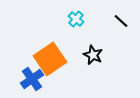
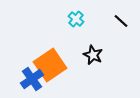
orange square: moved 6 px down
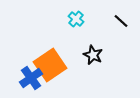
blue cross: moved 1 px left, 1 px up
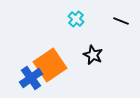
black line: rotated 21 degrees counterclockwise
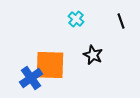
black line: rotated 49 degrees clockwise
orange square: rotated 36 degrees clockwise
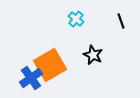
orange square: rotated 32 degrees counterclockwise
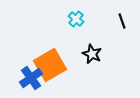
black line: moved 1 px right
black star: moved 1 px left, 1 px up
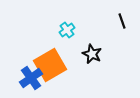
cyan cross: moved 9 px left, 11 px down; rotated 14 degrees clockwise
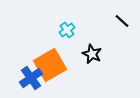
black line: rotated 28 degrees counterclockwise
